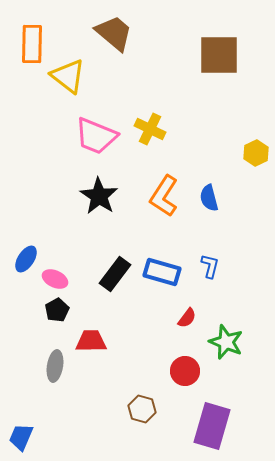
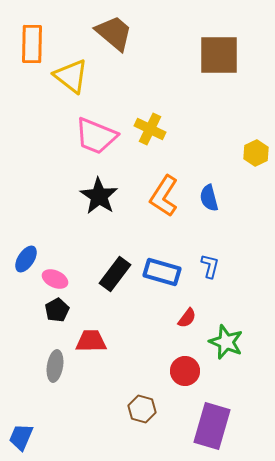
yellow triangle: moved 3 px right
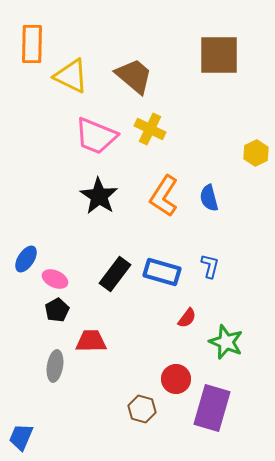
brown trapezoid: moved 20 px right, 43 px down
yellow triangle: rotated 12 degrees counterclockwise
red circle: moved 9 px left, 8 px down
purple rectangle: moved 18 px up
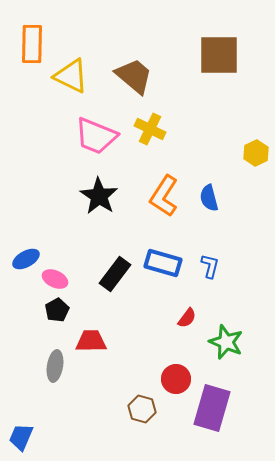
blue ellipse: rotated 28 degrees clockwise
blue rectangle: moved 1 px right, 9 px up
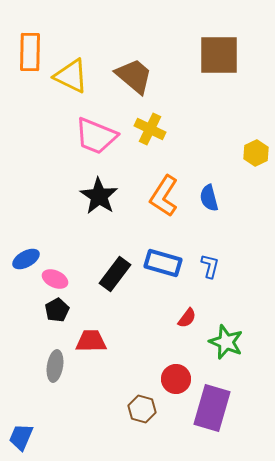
orange rectangle: moved 2 px left, 8 px down
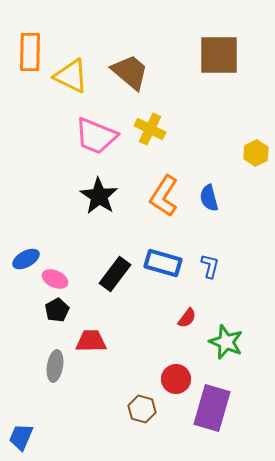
brown trapezoid: moved 4 px left, 4 px up
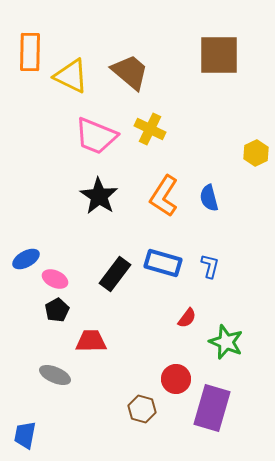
gray ellipse: moved 9 px down; rotated 76 degrees counterclockwise
blue trapezoid: moved 4 px right, 2 px up; rotated 12 degrees counterclockwise
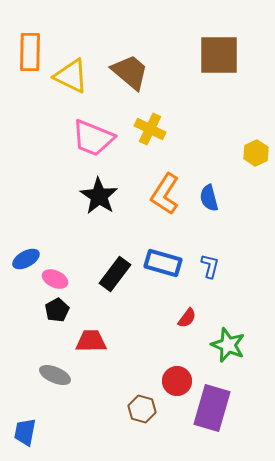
pink trapezoid: moved 3 px left, 2 px down
orange L-shape: moved 1 px right, 2 px up
green star: moved 2 px right, 3 px down
red circle: moved 1 px right, 2 px down
blue trapezoid: moved 3 px up
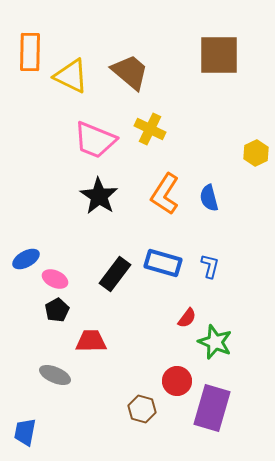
pink trapezoid: moved 2 px right, 2 px down
green star: moved 13 px left, 3 px up
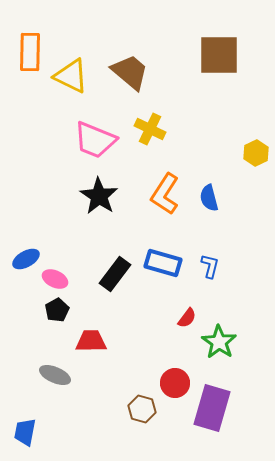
green star: moved 4 px right; rotated 12 degrees clockwise
red circle: moved 2 px left, 2 px down
